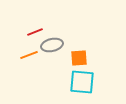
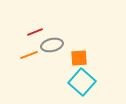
cyan square: rotated 36 degrees clockwise
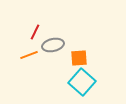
red line: rotated 42 degrees counterclockwise
gray ellipse: moved 1 px right
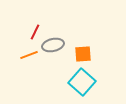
orange square: moved 4 px right, 4 px up
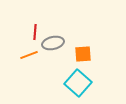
red line: rotated 21 degrees counterclockwise
gray ellipse: moved 2 px up
cyan square: moved 4 px left, 1 px down
